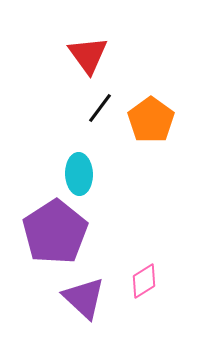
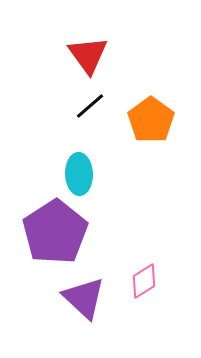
black line: moved 10 px left, 2 px up; rotated 12 degrees clockwise
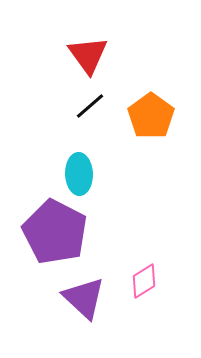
orange pentagon: moved 4 px up
purple pentagon: rotated 12 degrees counterclockwise
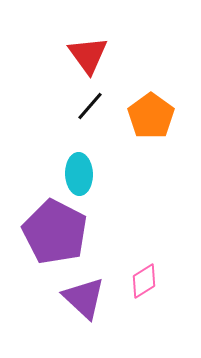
black line: rotated 8 degrees counterclockwise
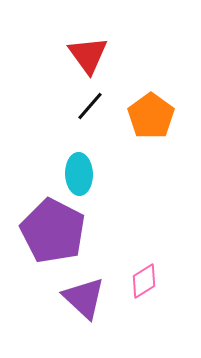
purple pentagon: moved 2 px left, 1 px up
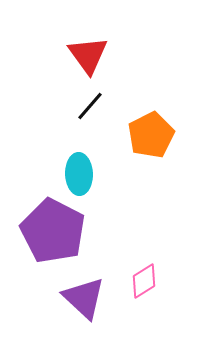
orange pentagon: moved 19 px down; rotated 9 degrees clockwise
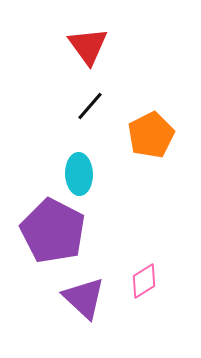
red triangle: moved 9 px up
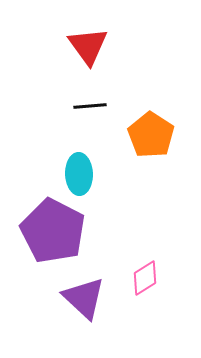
black line: rotated 44 degrees clockwise
orange pentagon: rotated 12 degrees counterclockwise
pink diamond: moved 1 px right, 3 px up
